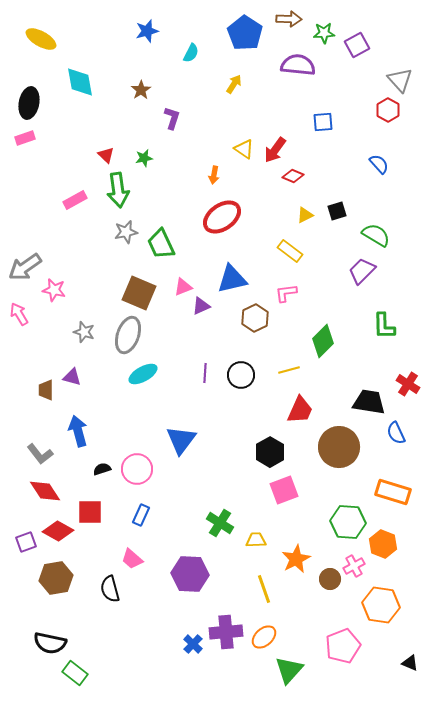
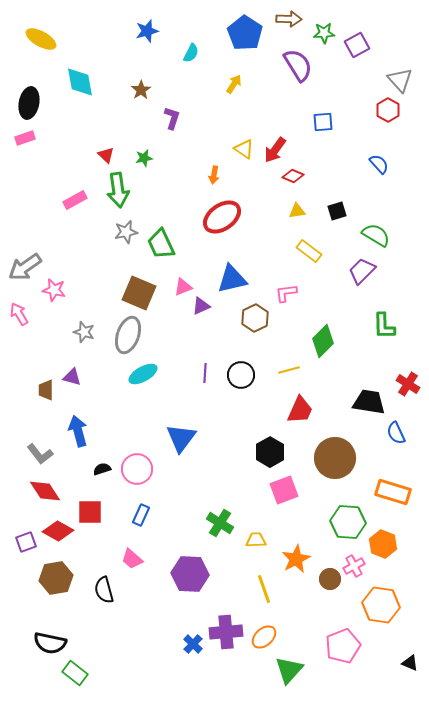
purple semicircle at (298, 65): rotated 52 degrees clockwise
yellow triangle at (305, 215): moved 8 px left, 4 px up; rotated 18 degrees clockwise
yellow rectangle at (290, 251): moved 19 px right
blue triangle at (181, 440): moved 2 px up
brown circle at (339, 447): moved 4 px left, 11 px down
black semicircle at (110, 589): moved 6 px left, 1 px down
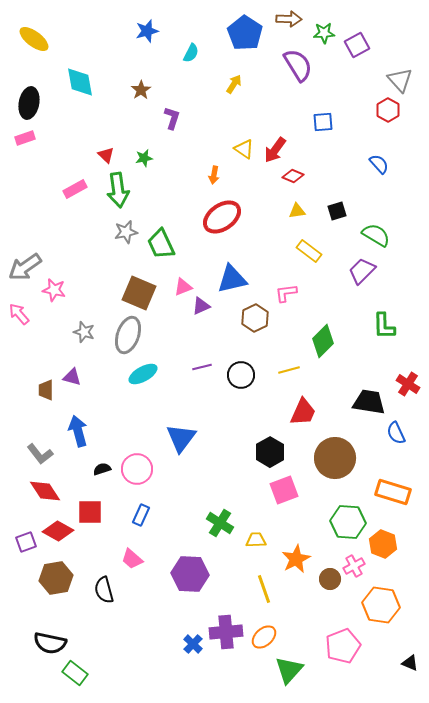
yellow ellipse at (41, 39): moved 7 px left; rotated 8 degrees clockwise
pink rectangle at (75, 200): moved 11 px up
pink arrow at (19, 314): rotated 10 degrees counterclockwise
purple line at (205, 373): moved 3 px left, 6 px up; rotated 72 degrees clockwise
red trapezoid at (300, 410): moved 3 px right, 2 px down
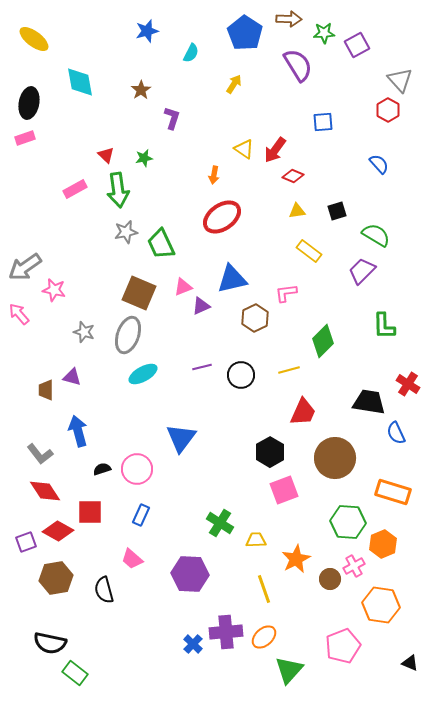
orange hexagon at (383, 544): rotated 16 degrees clockwise
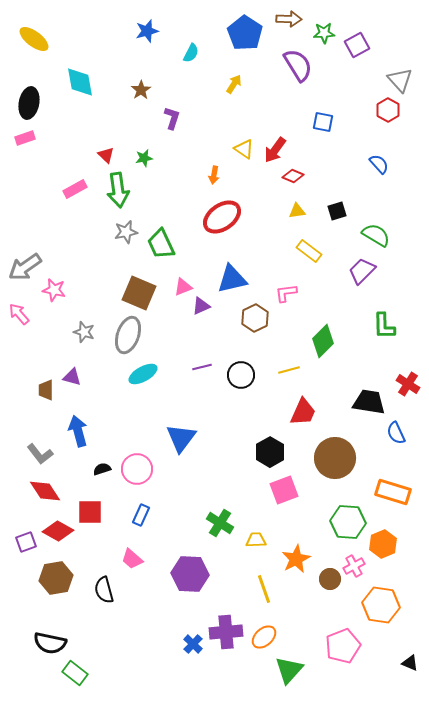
blue square at (323, 122): rotated 15 degrees clockwise
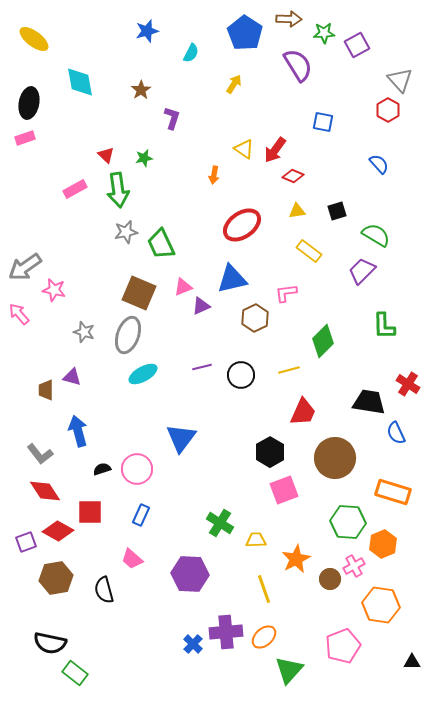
red ellipse at (222, 217): moved 20 px right, 8 px down
black triangle at (410, 663): moved 2 px right, 1 px up; rotated 24 degrees counterclockwise
